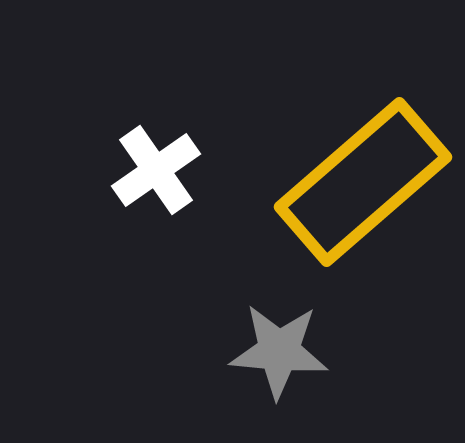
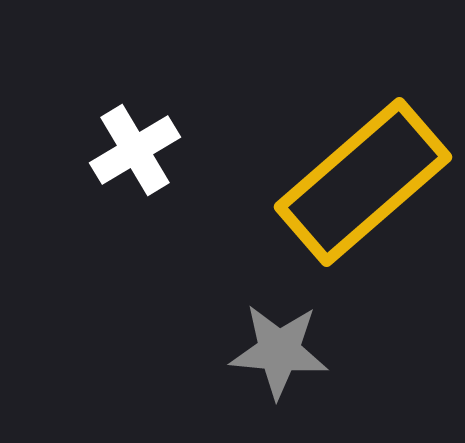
white cross: moved 21 px left, 20 px up; rotated 4 degrees clockwise
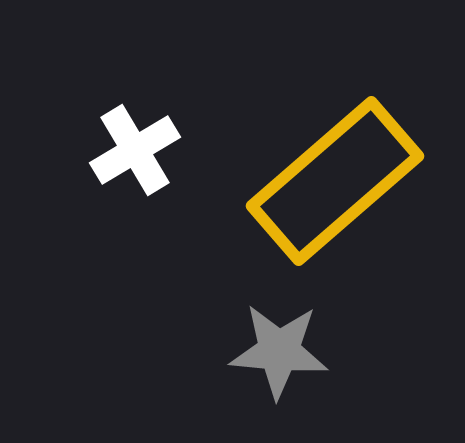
yellow rectangle: moved 28 px left, 1 px up
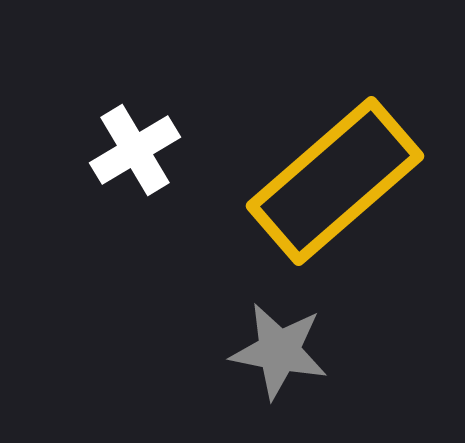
gray star: rotated 6 degrees clockwise
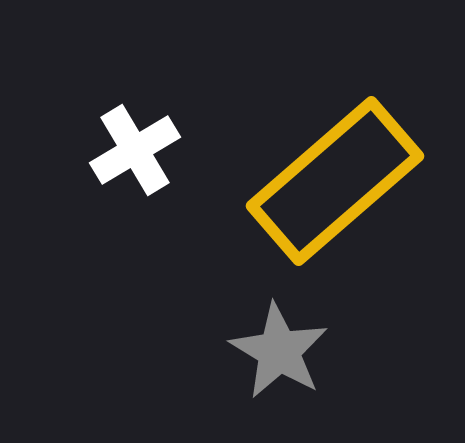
gray star: rotated 20 degrees clockwise
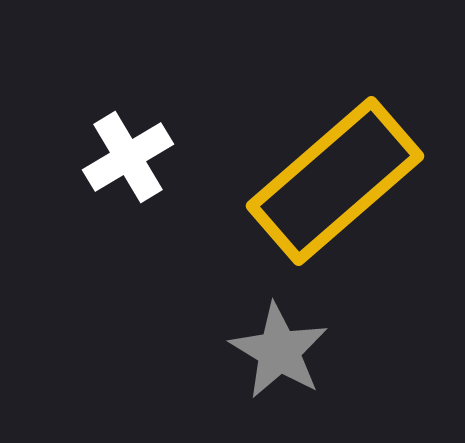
white cross: moved 7 px left, 7 px down
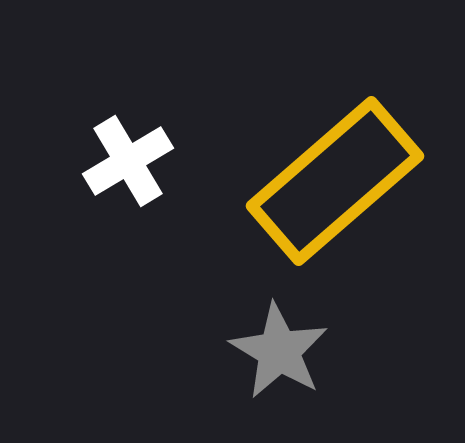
white cross: moved 4 px down
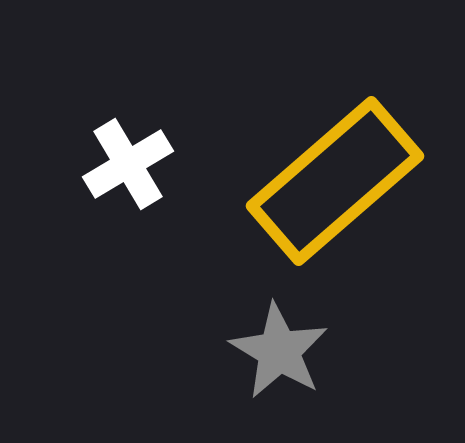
white cross: moved 3 px down
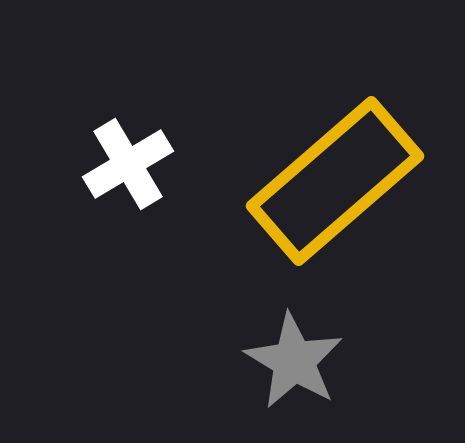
gray star: moved 15 px right, 10 px down
